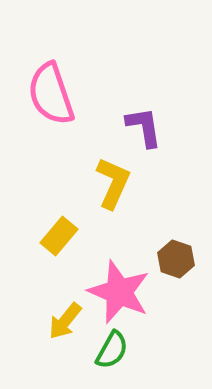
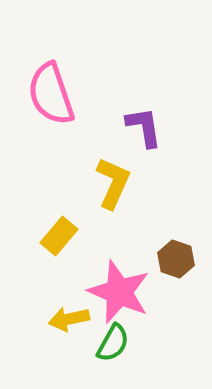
yellow arrow: moved 4 px right, 2 px up; rotated 39 degrees clockwise
green semicircle: moved 1 px right, 7 px up
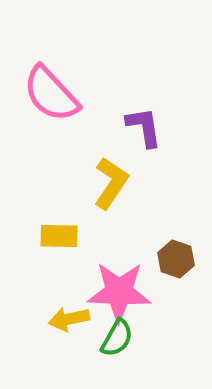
pink semicircle: rotated 24 degrees counterclockwise
yellow L-shape: moved 2 px left; rotated 10 degrees clockwise
yellow rectangle: rotated 51 degrees clockwise
pink star: rotated 20 degrees counterclockwise
green semicircle: moved 4 px right, 5 px up
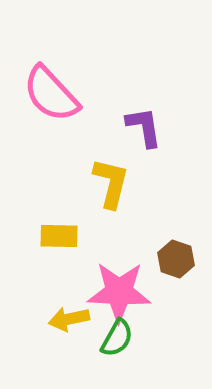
yellow L-shape: rotated 20 degrees counterclockwise
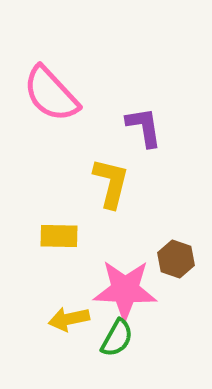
pink star: moved 6 px right, 2 px up
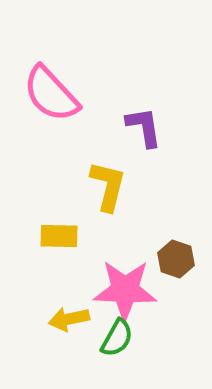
yellow L-shape: moved 3 px left, 3 px down
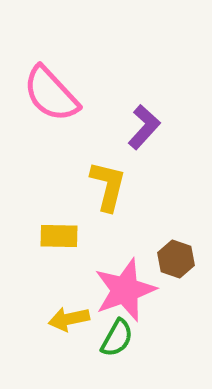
purple L-shape: rotated 51 degrees clockwise
pink star: rotated 22 degrees counterclockwise
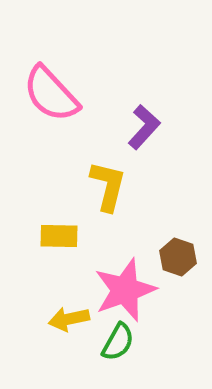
brown hexagon: moved 2 px right, 2 px up
green semicircle: moved 1 px right, 4 px down
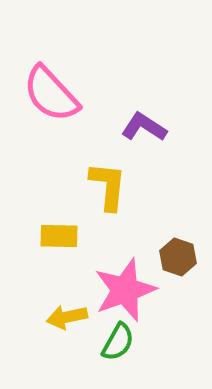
purple L-shape: rotated 99 degrees counterclockwise
yellow L-shape: rotated 8 degrees counterclockwise
yellow arrow: moved 2 px left, 2 px up
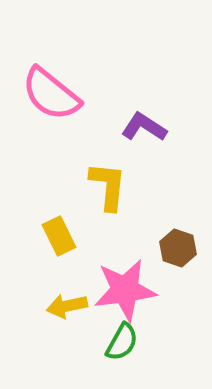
pink semicircle: rotated 8 degrees counterclockwise
yellow rectangle: rotated 63 degrees clockwise
brown hexagon: moved 9 px up
pink star: rotated 12 degrees clockwise
yellow arrow: moved 11 px up
green semicircle: moved 4 px right
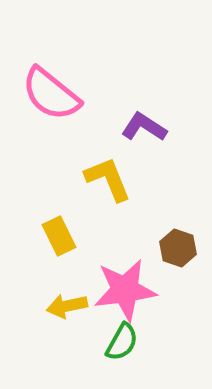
yellow L-shape: moved 7 px up; rotated 28 degrees counterclockwise
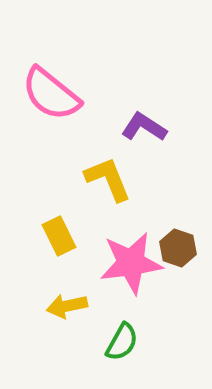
pink star: moved 6 px right, 27 px up
